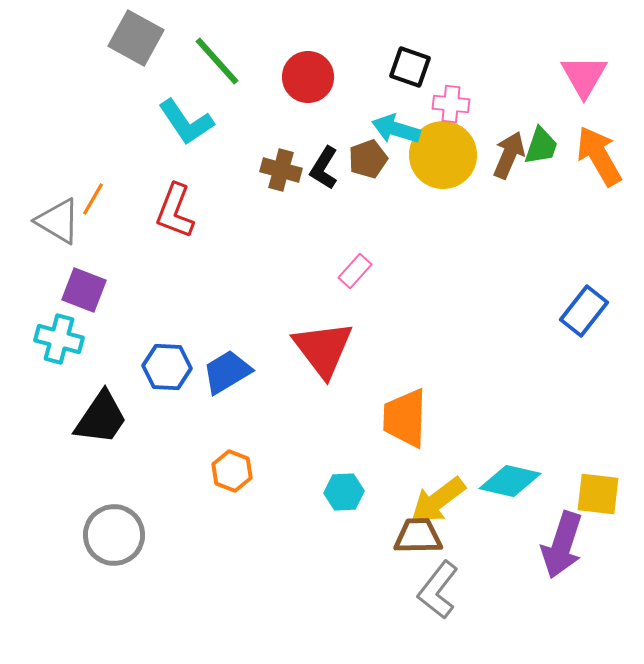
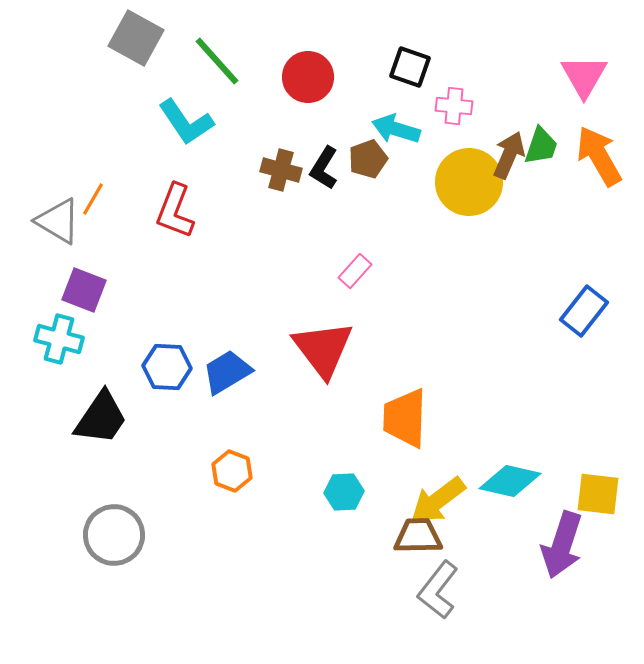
pink cross: moved 3 px right, 2 px down
yellow circle: moved 26 px right, 27 px down
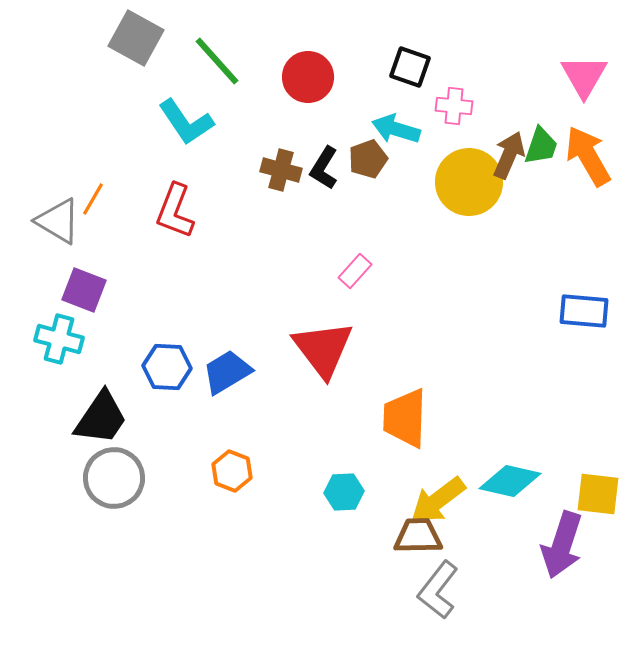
orange arrow: moved 11 px left
blue rectangle: rotated 57 degrees clockwise
gray circle: moved 57 px up
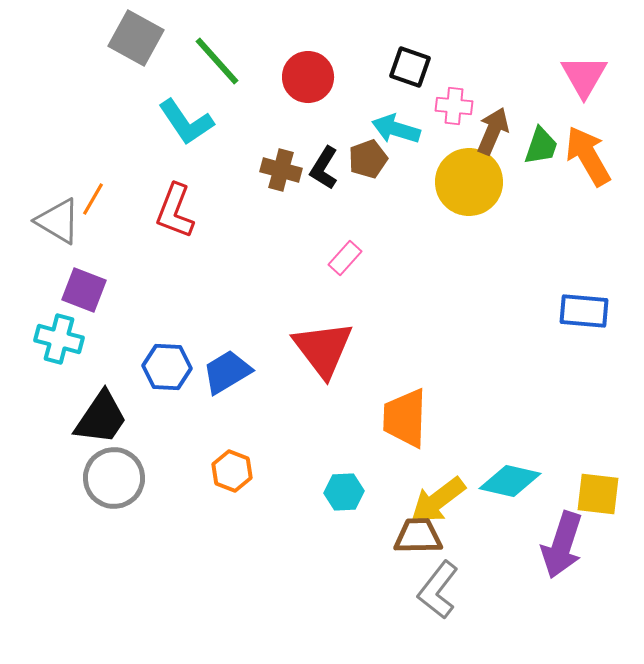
brown arrow: moved 16 px left, 24 px up
pink rectangle: moved 10 px left, 13 px up
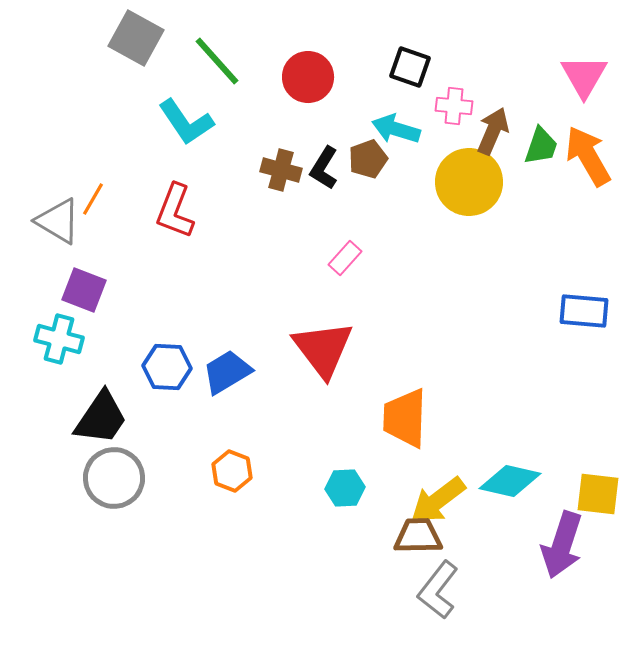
cyan hexagon: moved 1 px right, 4 px up
